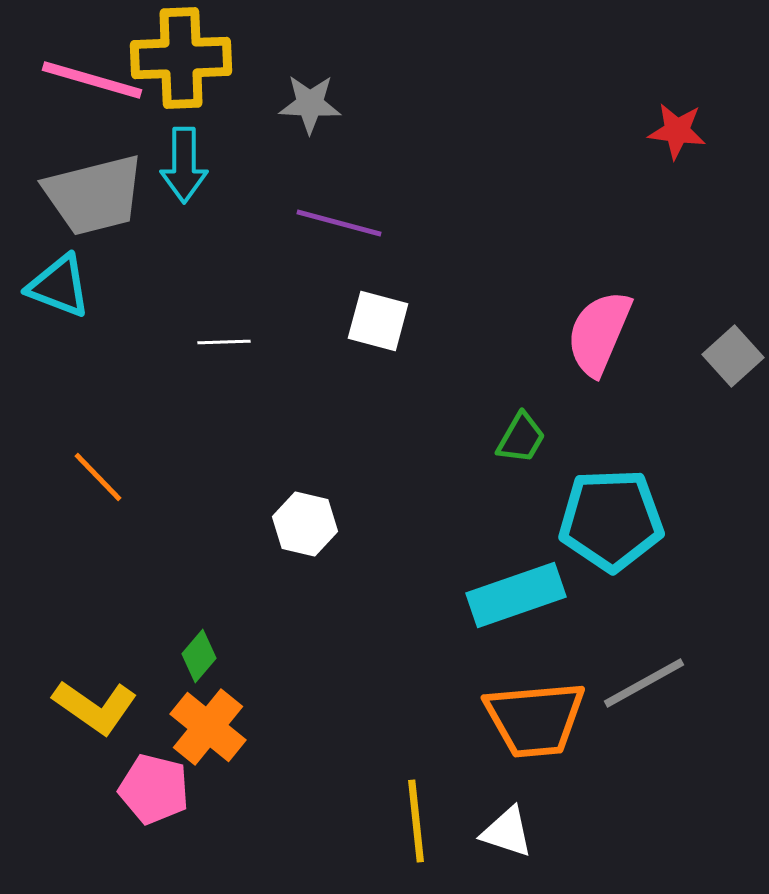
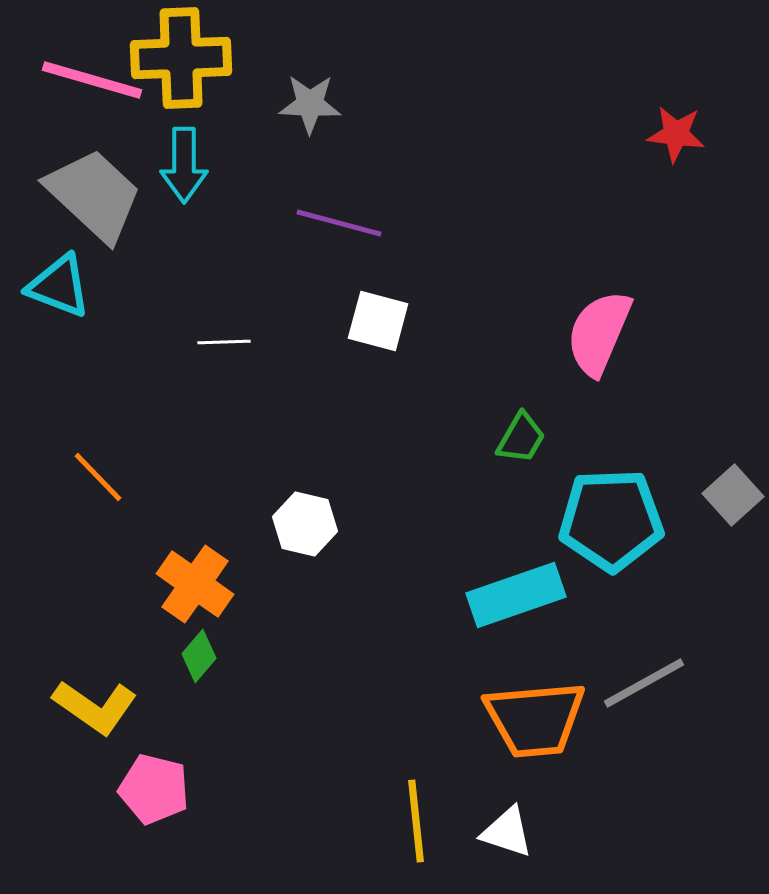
red star: moved 1 px left, 3 px down
gray trapezoid: rotated 123 degrees counterclockwise
gray square: moved 139 px down
orange cross: moved 13 px left, 143 px up; rotated 4 degrees counterclockwise
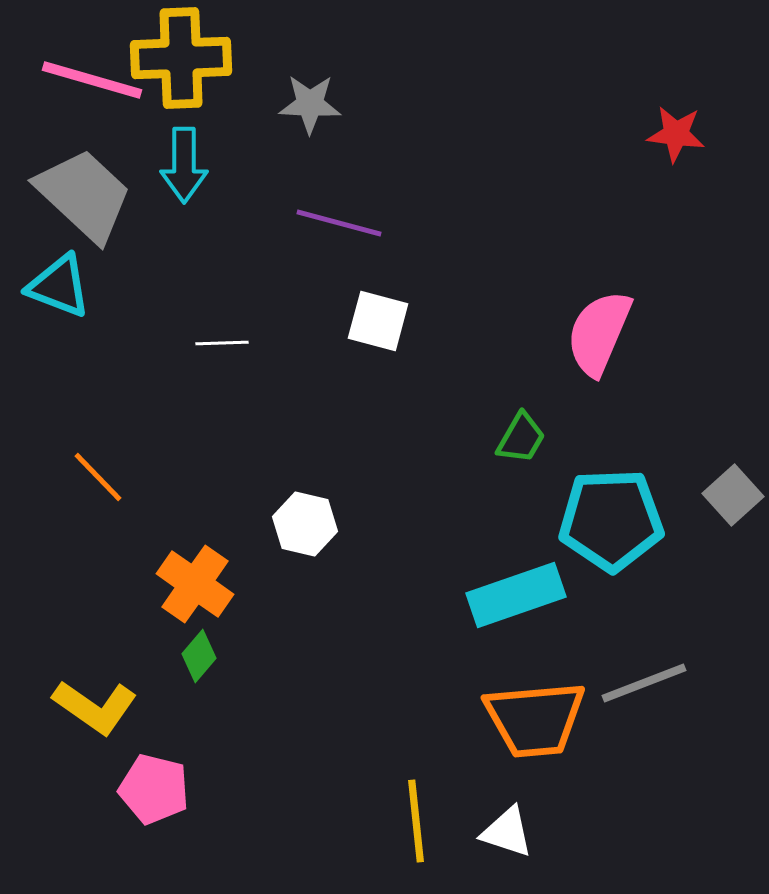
gray trapezoid: moved 10 px left
white line: moved 2 px left, 1 px down
gray line: rotated 8 degrees clockwise
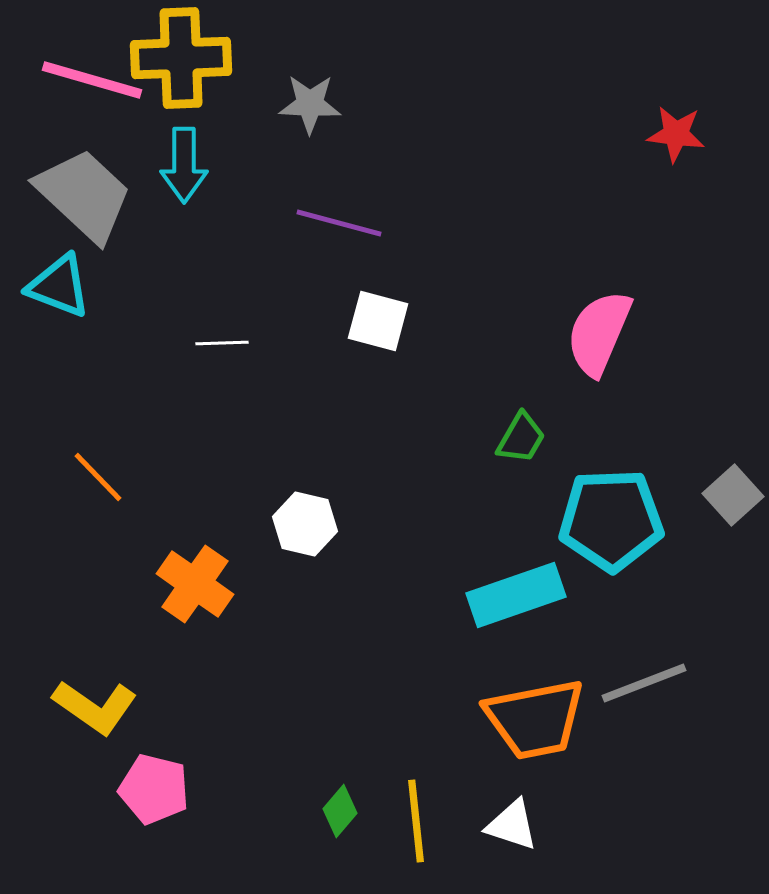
green diamond: moved 141 px right, 155 px down
orange trapezoid: rotated 6 degrees counterclockwise
white triangle: moved 5 px right, 7 px up
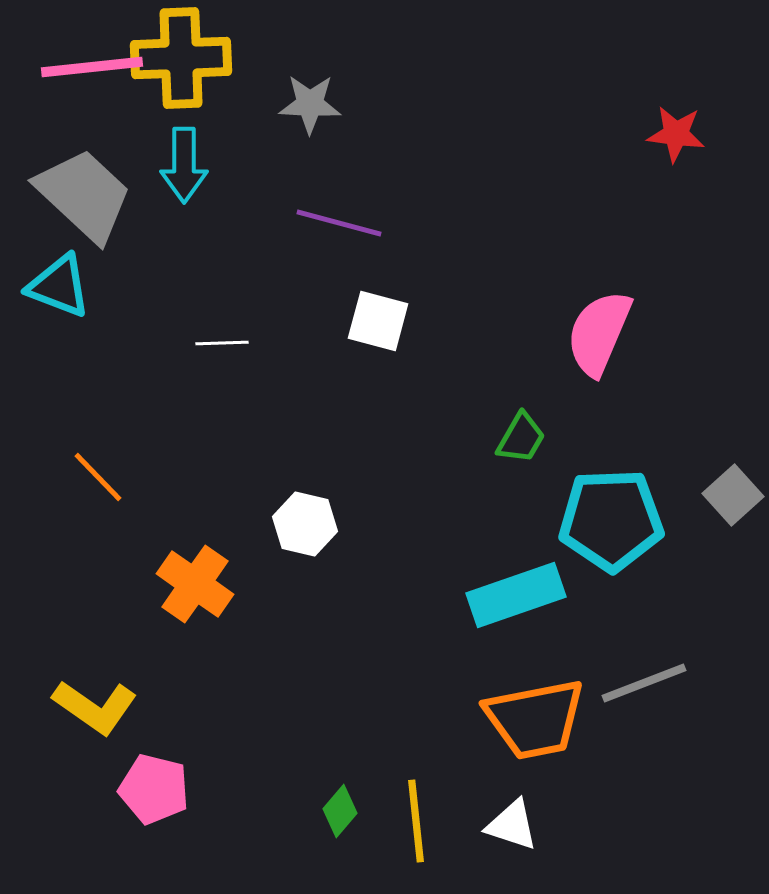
pink line: moved 13 px up; rotated 22 degrees counterclockwise
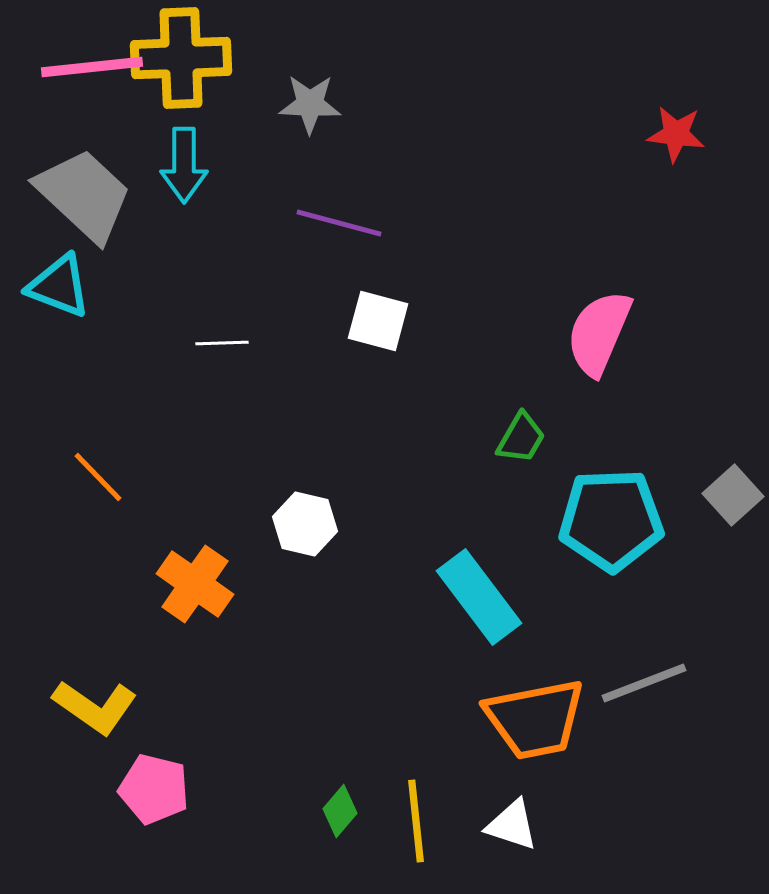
cyan rectangle: moved 37 px left, 2 px down; rotated 72 degrees clockwise
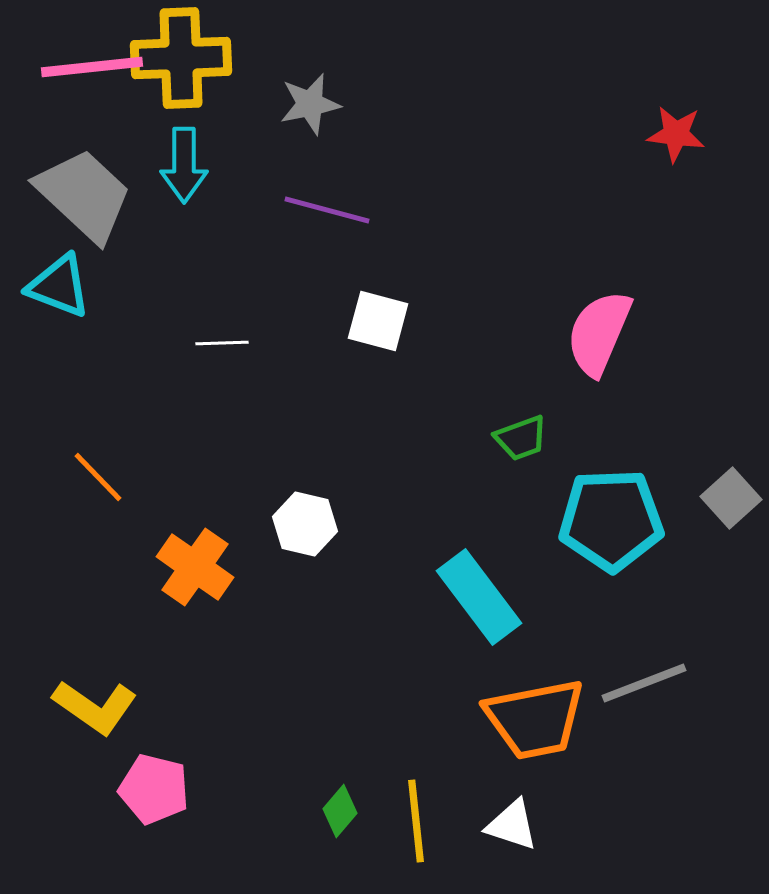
gray star: rotated 14 degrees counterclockwise
purple line: moved 12 px left, 13 px up
green trapezoid: rotated 40 degrees clockwise
gray square: moved 2 px left, 3 px down
orange cross: moved 17 px up
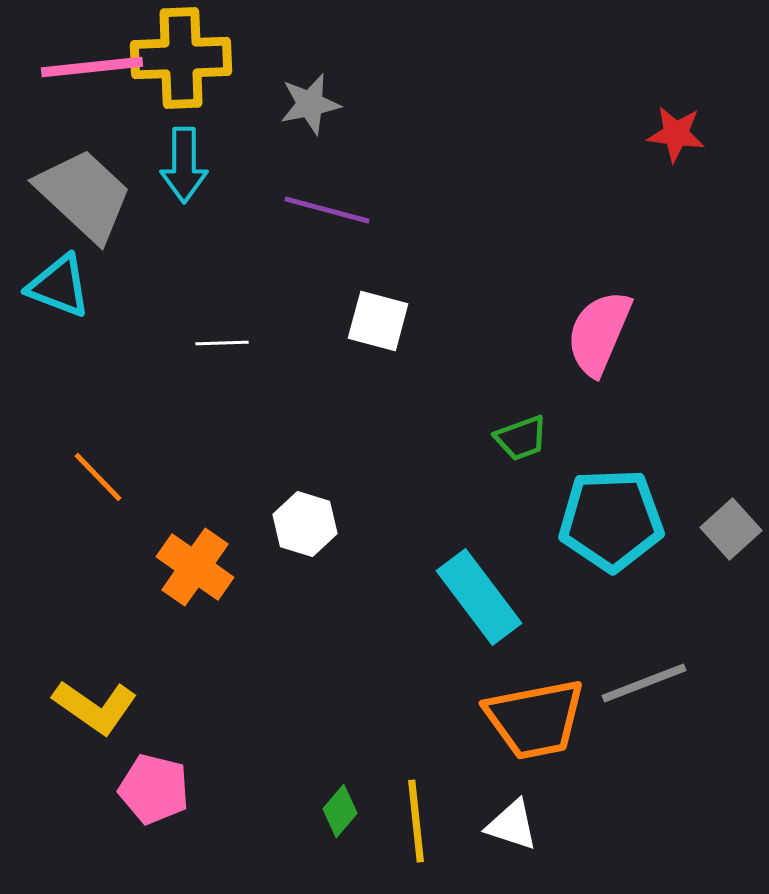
gray square: moved 31 px down
white hexagon: rotated 4 degrees clockwise
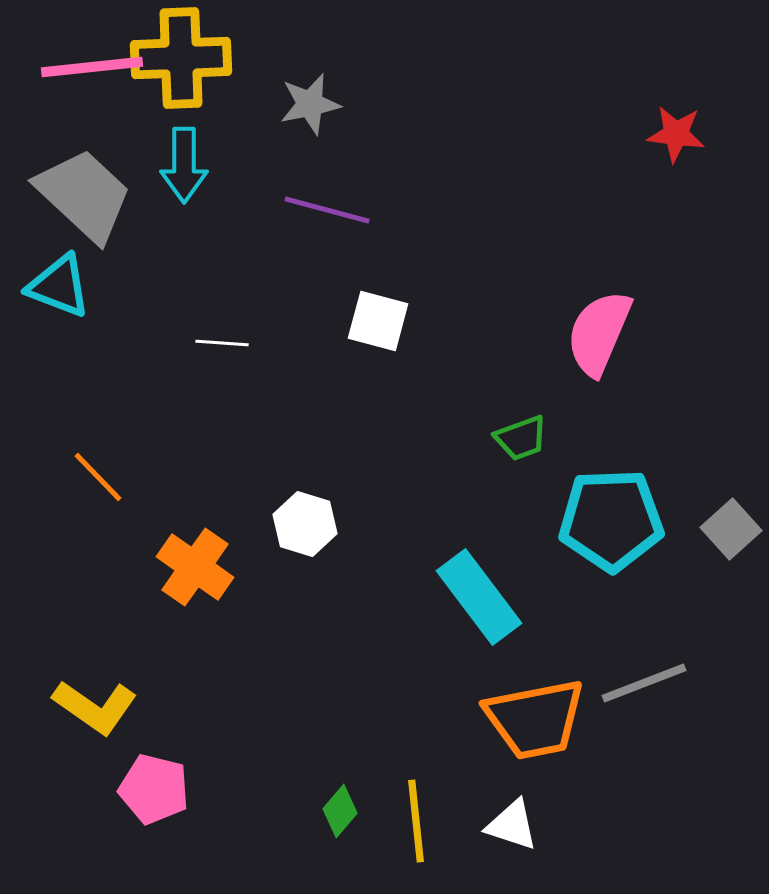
white line: rotated 6 degrees clockwise
